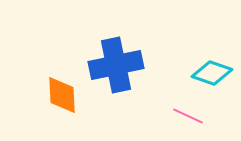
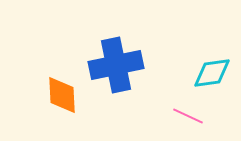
cyan diamond: rotated 27 degrees counterclockwise
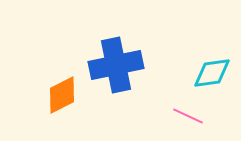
orange diamond: rotated 66 degrees clockwise
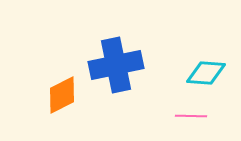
cyan diamond: moved 6 px left; rotated 12 degrees clockwise
pink line: moved 3 px right; rotated 24 degrees counterclockwise
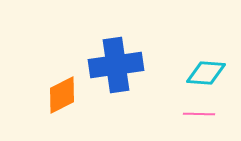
blue cross: rotated 4 degrees clockwise
pink line: moved 8 px right, 2 px up
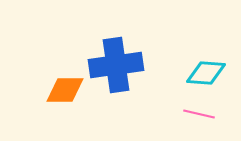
orange diamond: moved 3 px right, 5 px up; rotated 27 degrees clockwise
pink line: rotated 12 degrees clockwise
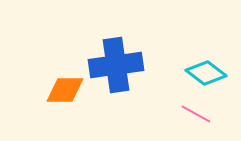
cyan diamond: rotated 33 degrees clockwise
pink line: moved 3 px left; rotated 16 degrees clockwise
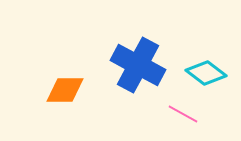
blue cross: moved 22 px right; rotated 36 degrees clockwise
pink line: moved 13 px left
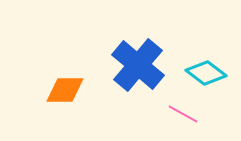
blue cross: rotated 12 degrees clockwise
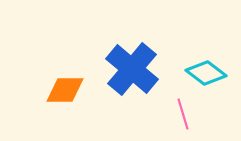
blue cross: moved 6 px left, 4 px down
pink line: rotated 44 degrees clockwise
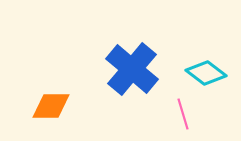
orange diamond: moved 14 px left, 16 px down
